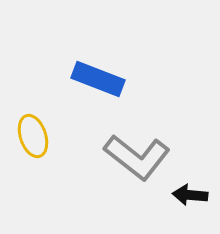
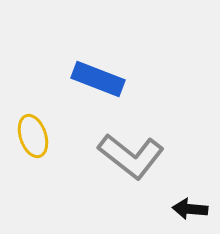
gray L-shape: moved 6 px left, 1 px up
black arrow: moved 14 px down
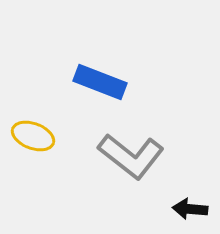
blue rectangle: moved 2 px right, 3 px down
yellow ellipse: rotated 51 degrees counterclockwise
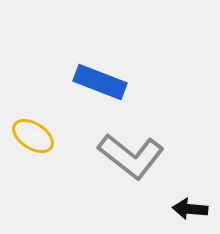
yellow ellipse: rotated 12 degrees clockwise
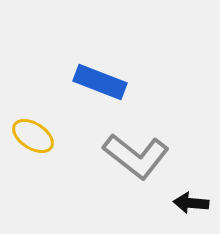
gray L-shape: moved 5 px right
black arrow: moved 1 px right, 6 px up
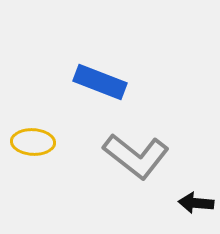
yellow ellipse: moved 6 px down; rotated 30 degrees counterclockwise
black arrow: moved 5 px right
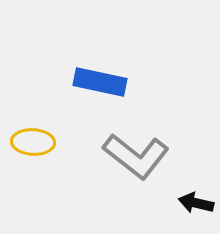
blue rectangle: rotated 9 degrees counterclockwise
black arrow: rotated 8 degrees clockwise
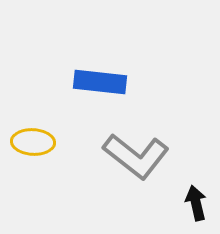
blue rectangle: rotated 6 degrees counterclockwise
black arrow: rotated 64 degrees clockwise
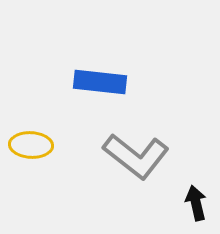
yellow ellipse: moved 2 px left, 3 px down
